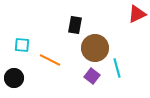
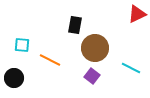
cyan line: moved 14 px right; rotated 48 degrees counterclockwise
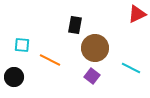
black circle: moved 1 px up
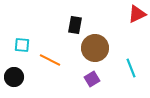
cyan line: rotated 42 degrees clockwise
purple square: moved 3 px down; rotated 21 degrees clockwise
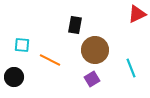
brown circle: moved 2 px down
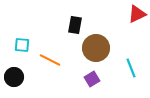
brown circle: moved 1 px right, 2 px up
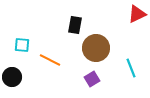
black circle: moved 2 px left
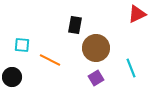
purple square: moved 4 px right, 1 px up
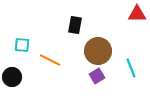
red triangle: rotated 24 degrees clockwise
brown circle: moved 2 px right, 3 px down
purple square: moved 1 px right, 2 px up
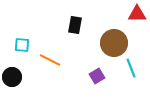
brown circle: moved 16 px right, 8 px up
